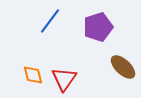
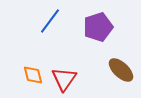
brown ellipse: moved 2 px left, 3 px down
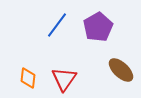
blue line: moved 7 px right, 4 px down
purple pentagon: rotated 12 degrees counterclockwise
orange diamond: moved 5 px left, 3 px down; rotated 20 degrees clockwise
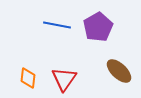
blue line: rotated 64 degrees clockwise
brown ellipse: moved 2 px left, 1 px down
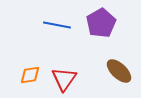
purple pentagon: moved 3 px right, 4 px up
orange diamond: moved 2 px right, 3 px up; rotated 75 degrees clockwise
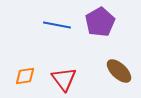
purple pentagon: moved 1 px left, 1 px up
orange diamond: moved 5 px left, 1 px down
red triangle: rotated 12 degrees counterclockwise
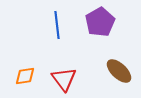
blue line: rotated 72 degrees clockwise
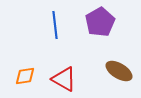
blue line: moved 2 px left
brown ellipse: rotated 12 degrees counterclockwise
red triangle: rotated 24 degrees counterclockwise
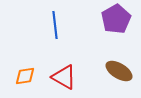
purple pentagon: moved 16 px right, 3 px up
red triangle: moved 2 px up
